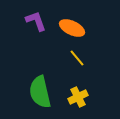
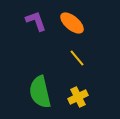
orange ellipse: moved 5 px up; rotated 15 degrees clockwise
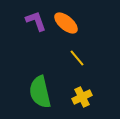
orange ellipse: moved 6 px left
yellow cross: moved 4 px right
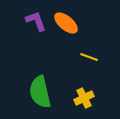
yellow line: moved 12 px right, 1 px up; rotated 30 degrees counterclockwise
yellow cross: moved 2 px right, 1 px down
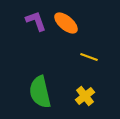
yellow cross: moved 1 px right, 2 px up; rotated 12 degrees counterclockwise
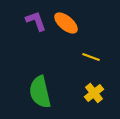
yellow line: moved 2 px right
yellow cross: moved 9 px right, 3 px up
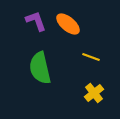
orange ellipse: moved 2 px right, 1 px down
green semicircle: moved 24 px up
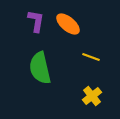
purple L-shape: rotated 30 degrees clockwise
yellow cross: moved 2 px left, 3 px down
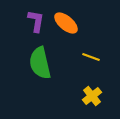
orange ellipse: moved 2 px left, 1 px up
green semicircle: moved 5 px up
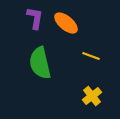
purple L-shape: moved 1 px left, 3 px up
yellow line: moved 1 px up
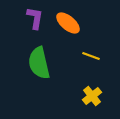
orange ellipse: moved 2 px right
green semicircle: moved 1 px left
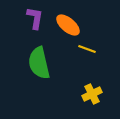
orange ellipse: moved 2 px down
yellow line: moved 4 px left, 7 px up
yellow cross: moved 2 px up; rotated 12 degrees clockwise
